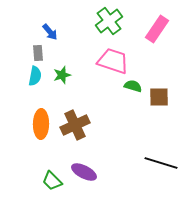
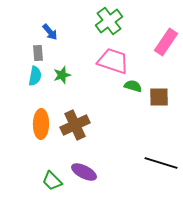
pink rectangle: moved 9 px right, 13 px down
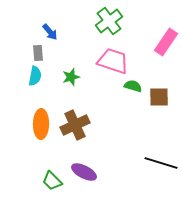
green star: moved 9 px right, 2 px down
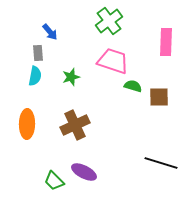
pink rectangle: rotated 32 degrees counterclockwise
orange ellipse: moved 14 px left
green trapezoid: moved 2 px right
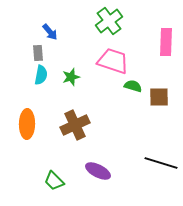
cyan semicircle: moved 6 px right, 1 px up
purple ellipse: moved 14 px right, 1 px up
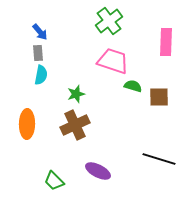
blue arrow: moved 10 px left
green star: moved 5 px right, 17 px down
black line: moved 2 px left, 4 px up
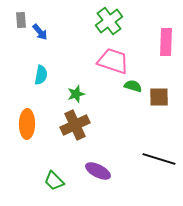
gray rectangle: moved 17 px left, 33 px up
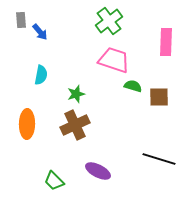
pink trapezoid: moved 1 px right, 1 px up
